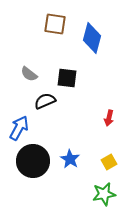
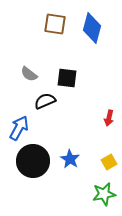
blue diamond: moved 10 px up
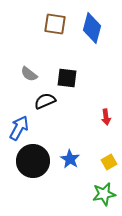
red arrow: moved 3 px left, 1 px up; rotated 21 degrees counterclockwise
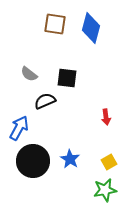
blue diamond: moved 1 px left
green star: moved 1 px right, 4 px up
